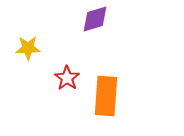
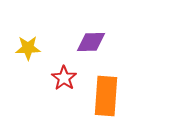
purple diamond: moved 4 px left, 23 px down; rotated 16 degrees clockwise
red star: moved 3 px left
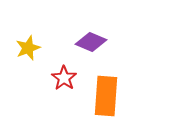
purple diamond: rotated 24 degrees clockwise
yellow star: rotated 20 degrees counterclockwise
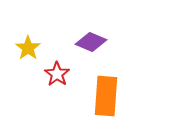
yellow star: rotated 15 degrees counterclockwise
red star: moved 7 px left, 4 px up
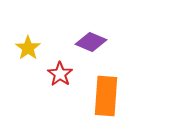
red star: moved 3 px right
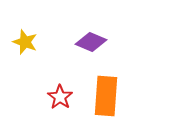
yellow star: moved 3 px left, 6 px up; rotated 15 degrees counterclockwise
red star: moved 23 px down
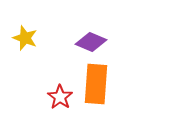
yellow star: moved 4 px up
orange rectangle: moved 10 px left, 12 px up
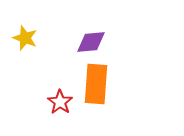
purple diamond: rotated 28 degrees counterclockwise
red star: moved 5 px down
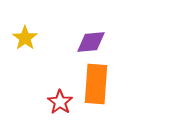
yellow star: rotated 15 degrees clockwise
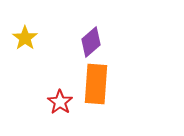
purple diamond: rotated 36 degrees counterclockwise
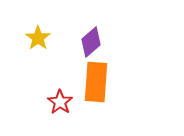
yellow star: moved 13 px right
orange rectangle: moved 2 px up
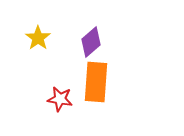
red star: moved 3 px up; rotated 25 degrees counterclockwise
